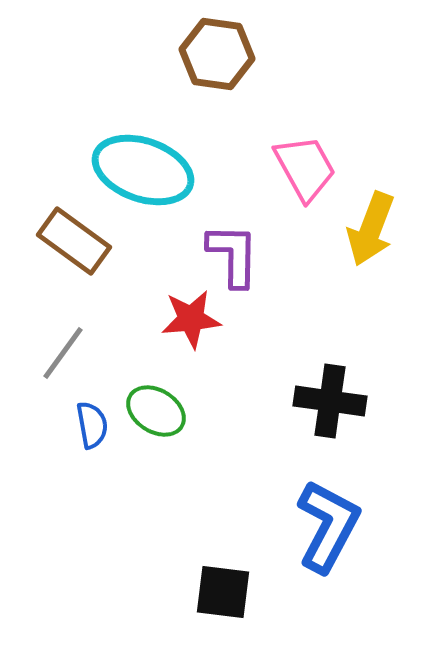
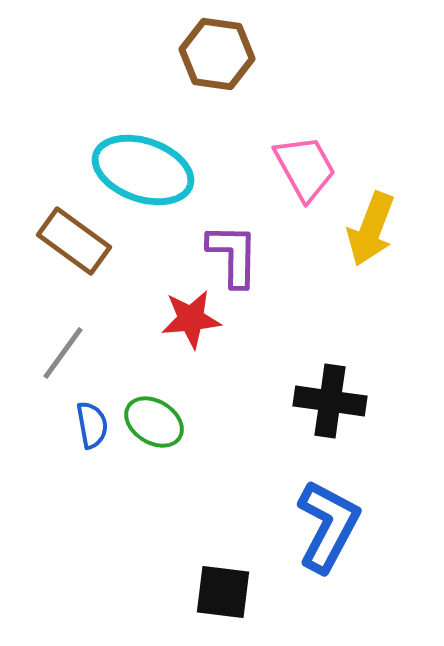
green ellipse: moved 2 px left, 11 px down
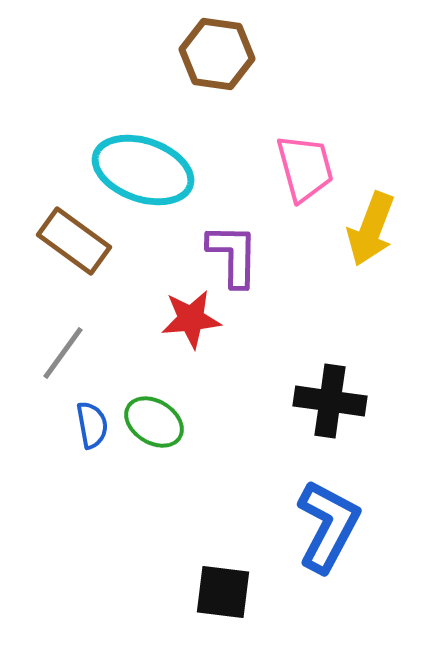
pink trapezoid: rotated 14 degrees clockwise
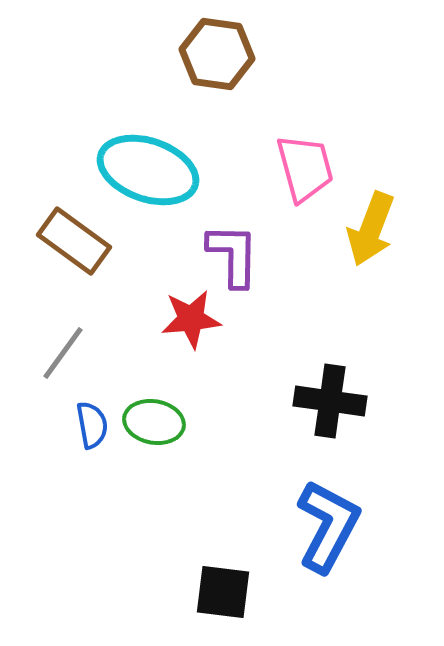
cyan ellipse: moved 5 px right
green ellipse: rotated 22 degrees counterclockwise
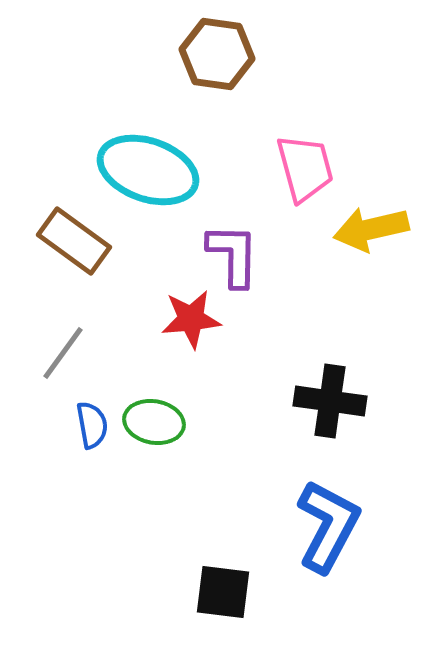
yellow arrow: rotated 56 degrees clockwise
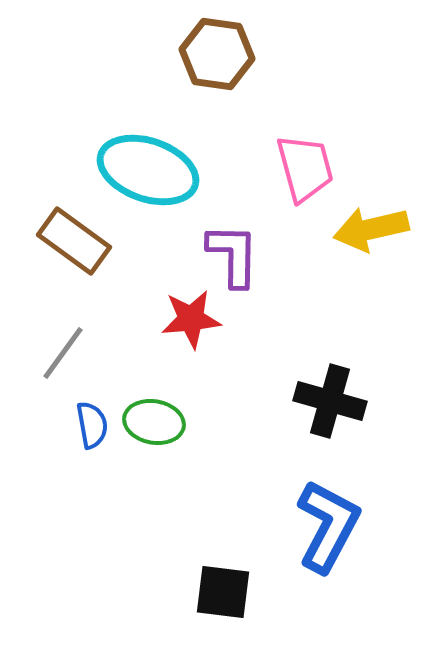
black cross: rotated 8 degrees clockwise
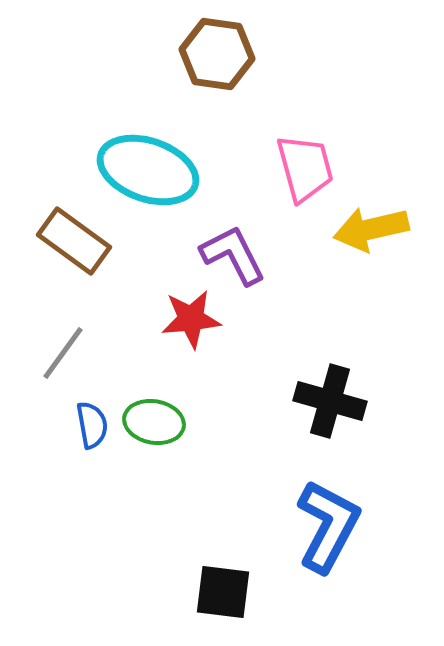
purple L-shape: rotated 28 degrees counterclockwise
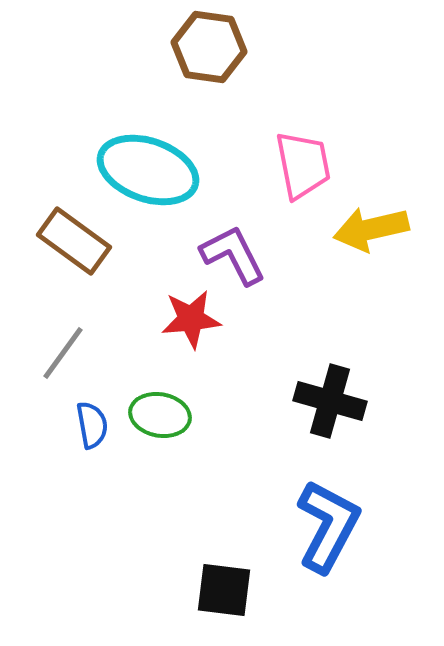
brown hexagon: moved 8 px left, 7 px up
pink trapezoid: moved 2 px left, 3 px up; rotated 4 degrees clockwise
green ellipse: moved 6 px right, 7 px up
black square: moved 1 px right, 2 px up
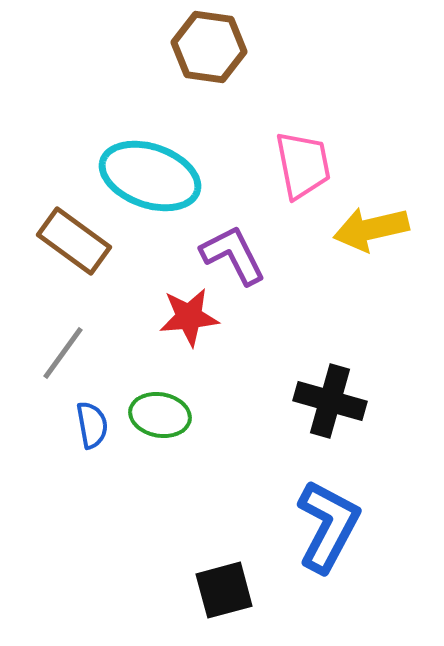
cyan ellipse: moved 2 px right, 6 px down
red star: moved 2 px left, 2 px up
black square: rotated 22 degrees counterclockwise
